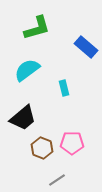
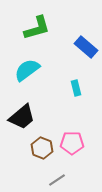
cyan rectangle: moved 12 px right
black trapezoid: moved 1 px left, 1 px up
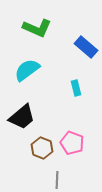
green L-shape: rotated 40 degrees clockwise
pink pentagon: rotated 20 degrees clockwise
gray line: rotated 54 degrees counterclockwise
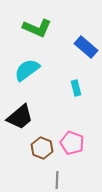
black trapezoid: moved 2 px left
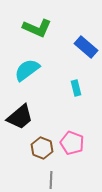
gray line: moved 6 px left
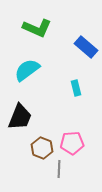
black trapezoid: rotated 28 degrees counterclockwise
pink pentagon: rotated 25 degrees counterclockwise
gray line: moved 8 px right, 11 px up
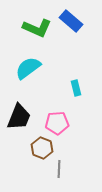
blue rectangle: moved 15 px left, 26 px up
cyan semicircle: moved 1 px right, 2 px up
black trapezoid: moved 1 px left
pink pentagon: moved 15 px left, 20 px up
